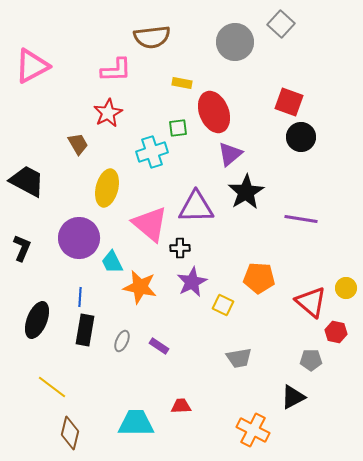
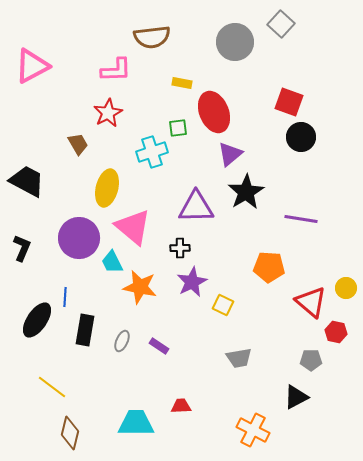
pink triangle at (150, 224): moved 17 px left, 3 px down
orange pentagon at (259, 278): moved 10 px right, 11 px up
blue line at (80, 297): moved 15 px left
black ellipse at (37, 320): rotated 12 degrees clockwise
black triangle at (293, 397): moved 3 px right
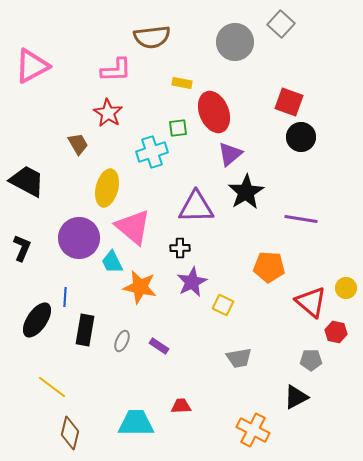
red star at (108, 113): rotated 12 degrees counterclockwise
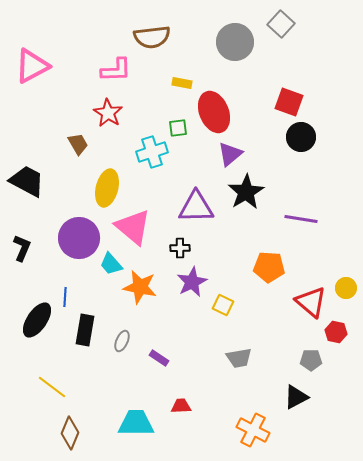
cyan trapezoid at (112, 262): moved 1 px left, 2 px down; rotated 15 degrees counterclockwise
purple rectangle at (159, 346): moved 12 px down
brown diamond at (70, 433): rotated 8 degrees clockwise
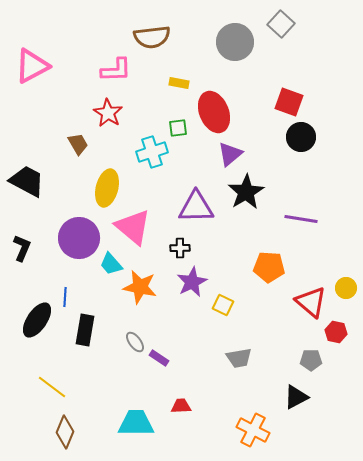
yellow rectangle at (182, 83): moved 3 px left
gray ellipse at (122, 341): moved 13 px right, 1 px down; rotated 60 degrees counterclockwise
brown diamond at (70, 433): moved 5 px left, 1 px up
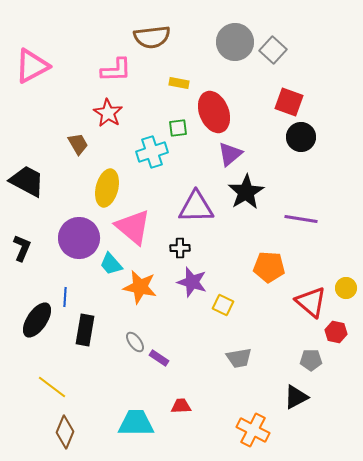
gray square at (281, 24): moved 8 px left, 26 px down
purple star at (192, 282): rotated 28 degrees counterclockwise
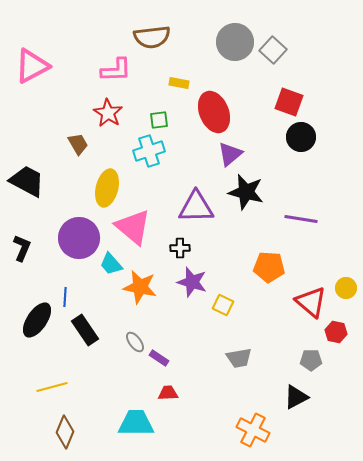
green square at (178, 128): moved 19 px left, 8 px up
cyan cross at (152, 152): moved 3 px left, 1 px up
black star at (246, 192): rotated 27 degrees counterclockwise
black rectangle at (85, 330): rotated 44 degrees counterclockwise
yellow line at (52, 387): rotated 52 degrees counterclockwise
red trapezoid at (181, 406): moved 13 px left, 13 px up
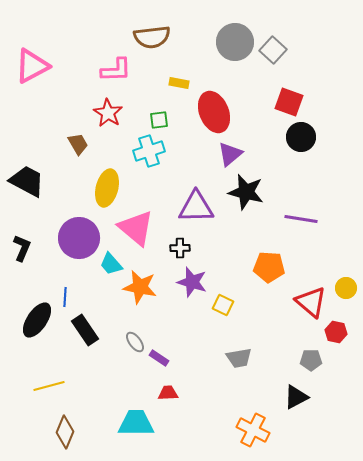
pink triangle at (133, 227): moved 3 px right, 1 px down
yellow line at (52, 387): moved 3 px left, 1 px up
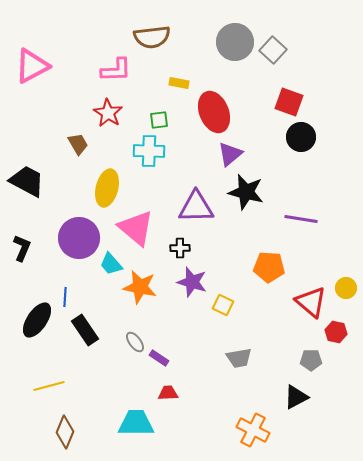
cyan cross at (149, 151): rotated 20 degrees clockwise
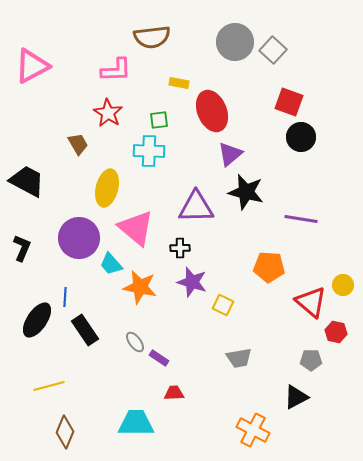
red ellipse at (214, 112): moved 2 px left, 1 px up
yellow circle at (346, 288): moved 3 px left, 3 px up
red trapezoid at (168, 393): moved 6 px right
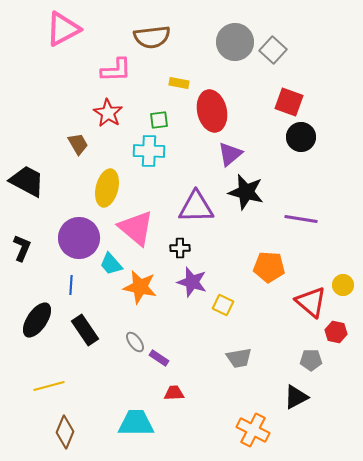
pink triangle at (32, 66): moved 31 px right, 37 px up
red ellipse at (212, 111): rotated 9 degrees clockwise
blue line at (65, 297): moved 6 px right, 12 px up
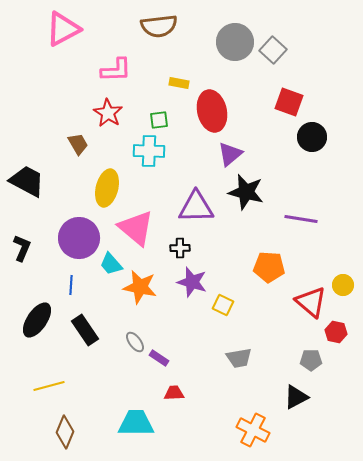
brown semicircle at (152, 37): moved 7 px right, 11 px up
black circle at (301, 137): moved 11 px right
